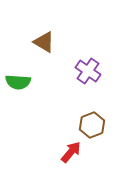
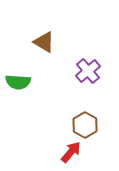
purple cross: rotated 15 degrees clockwise
brown hexagon: moved 7 px left; rotated 10 degrees counterclockwise
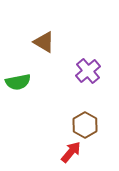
green semicircle: rotated 15 degrees counterclockwise
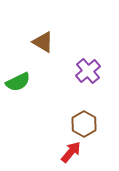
brown triangle: moved 1 px left
green semicircle: rotated 15 degrees counterclockwise
brown hexagon: moved 1 px left, 1 px up
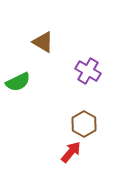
purple cross: rotated 20 degrees counterclockwise
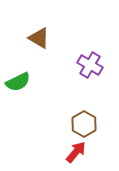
brown triangle: moved 4 px left, 4 px up
purple cross: moved 2 px right, 6 px up
red arrow: moved 5 px right
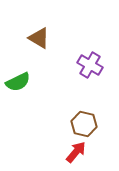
brown hexagon: rotated 15 degrees counterclockwise
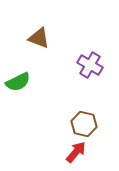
brown triangle: rotated 10 degrees counterclockwise
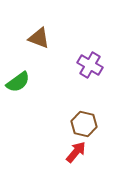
green semicircle: rotated 10 degrees counterclockwise
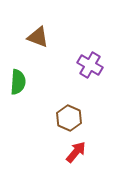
brown triangle: moved 1 px left, 1 px up
green semicircle: rotated 50 degrees counterclockwise
brown hexagon: moved 15 px left, 6 px up; rotated 10 degrees clockwise
